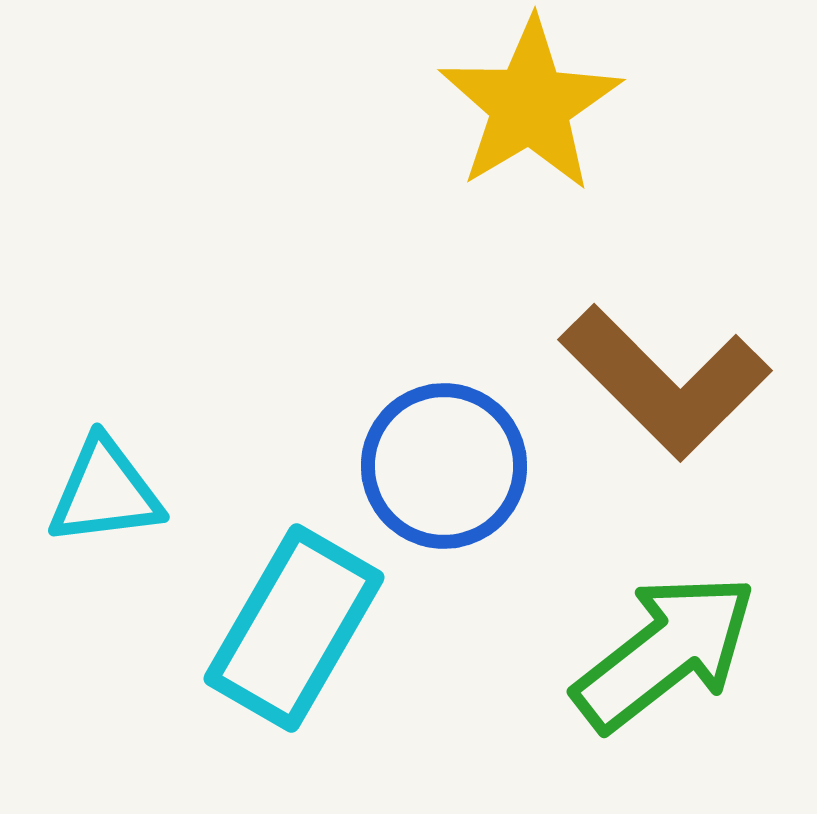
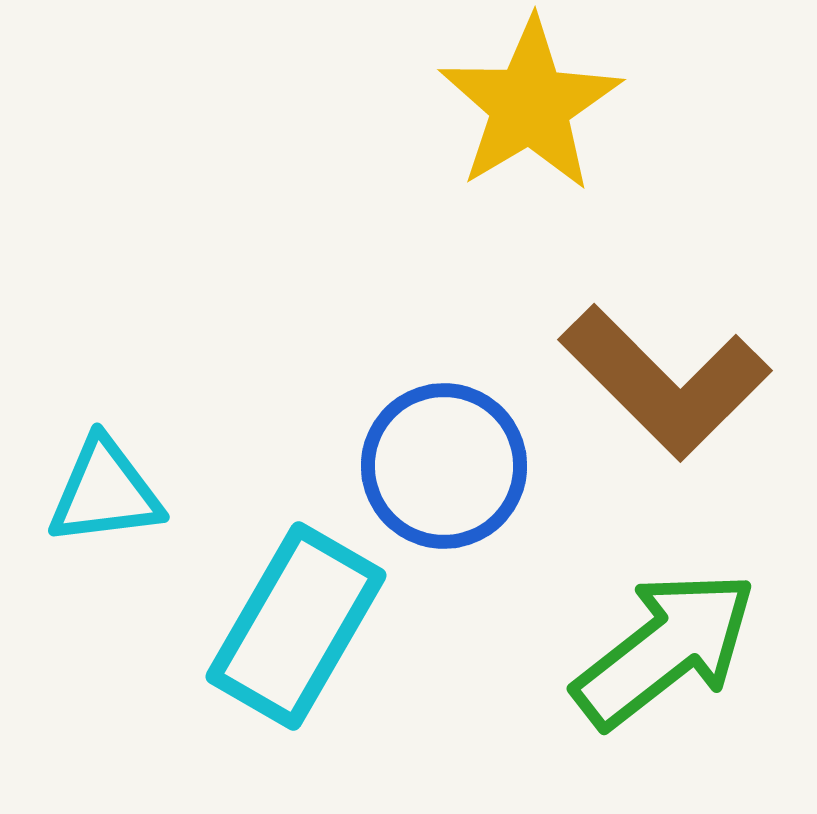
cyan rectangle: moved 2 px right, 2 px up
green arrow: moved 3 px up
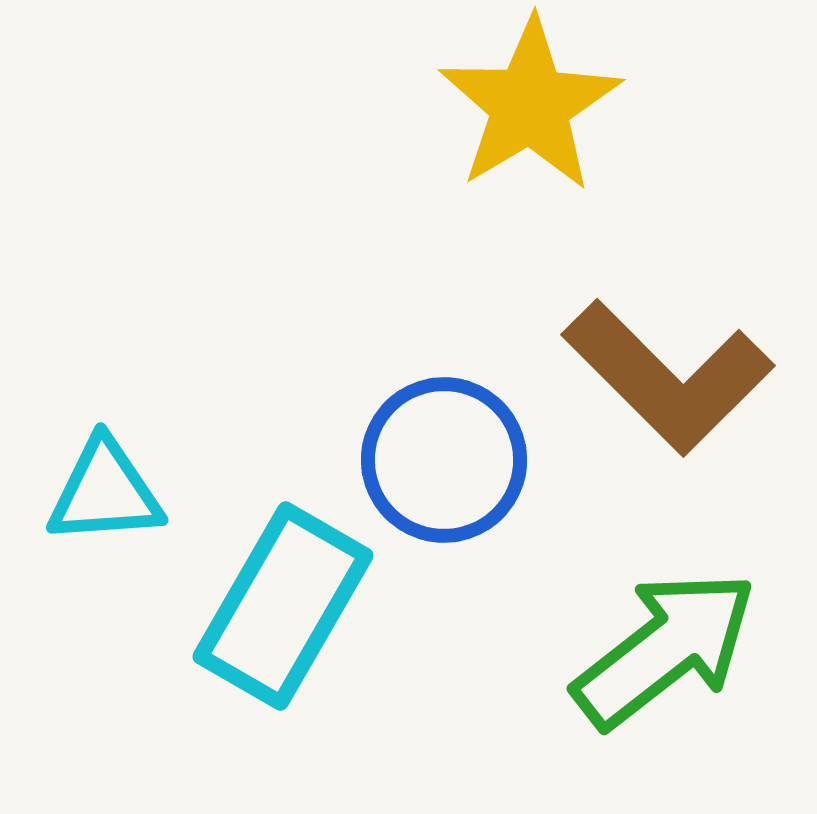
brown L-shape: moved 3 px right, 5 px up
blue circle: moved 6 px up
cyan triangle: rotated 3 degrees clockwise
cyan rectangle: moved 13 px left, 20 px up
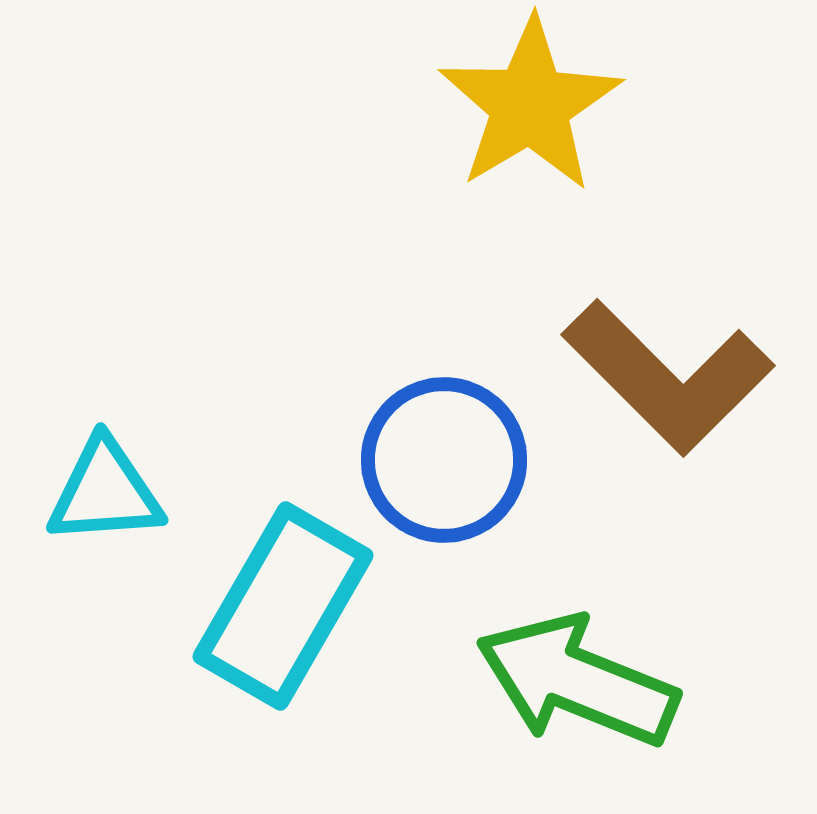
green arrow: moved 88 px left, 32 px down; rotated 120 degrees counterclockwise
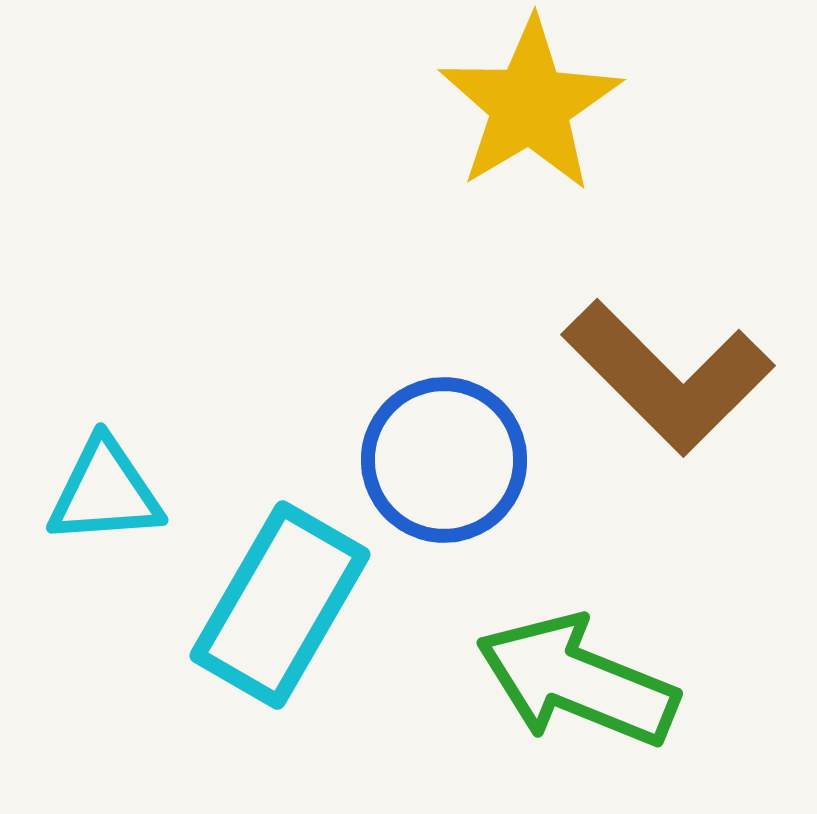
cyan rectangle: moved 3 px left, 1 px up
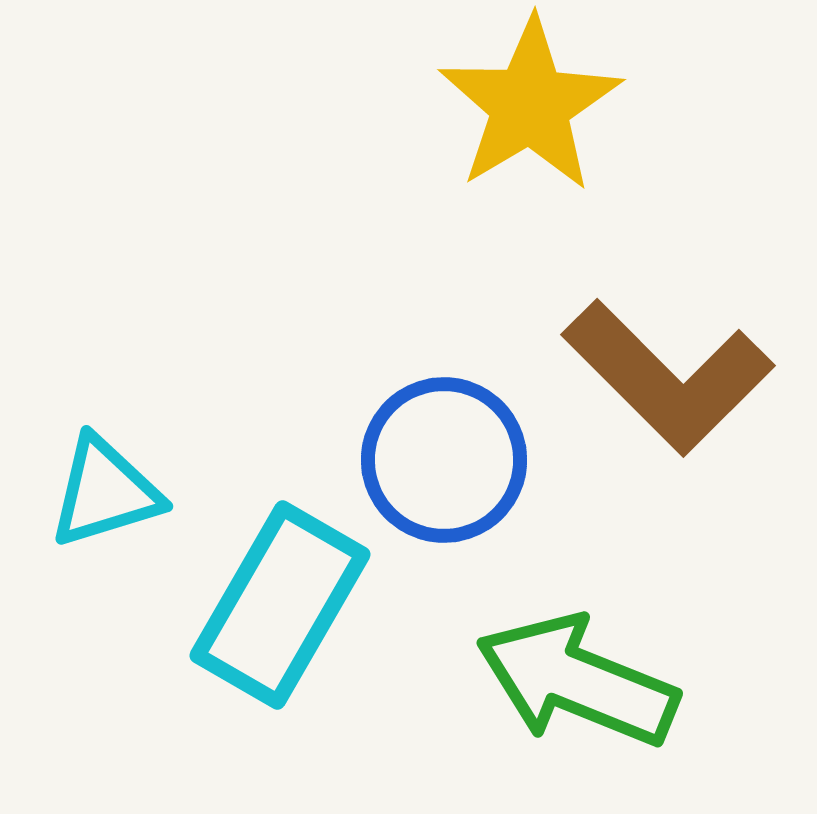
cyan triangle: rotated 13 degrees counterclockwise
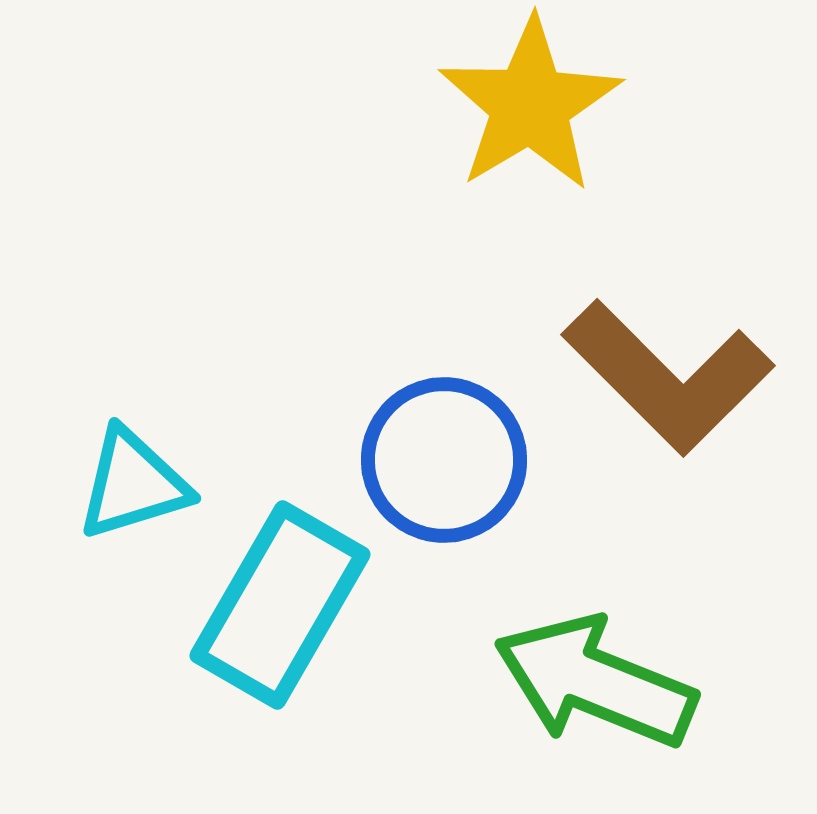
cyan triangle: moved 28 px right, 8 px up
green arrow: moved 18 px right, 1 px down
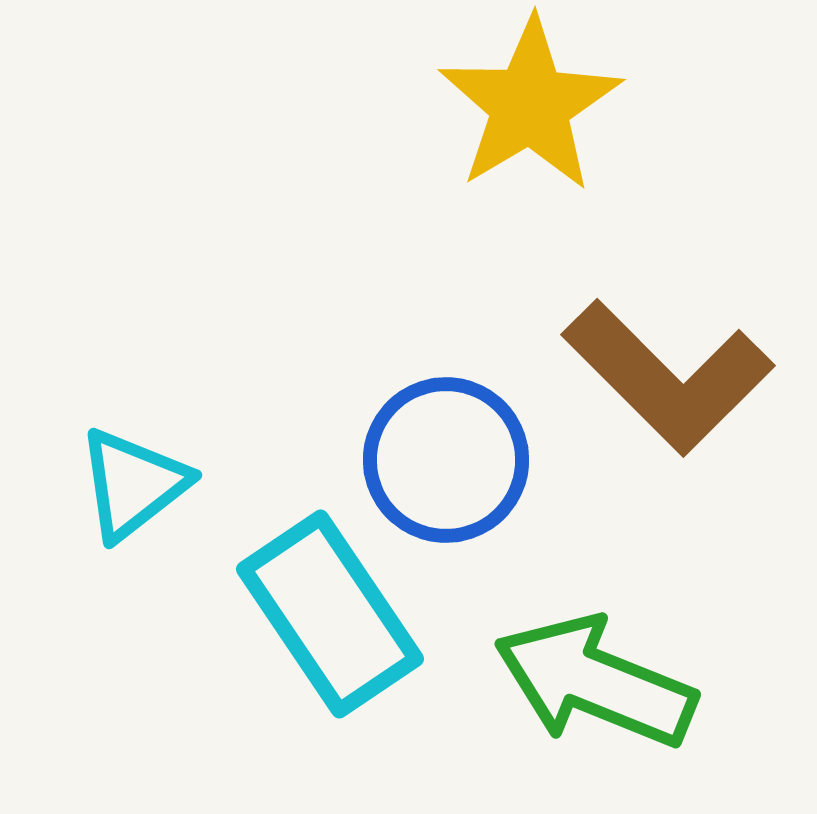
blue circle: moved 2 px right
cyan triangle: rotated 21 degrees counterclockwise
cyan rectangle: moved 50 px right, 9 px down; rotated 64 degrees counterclockwise
